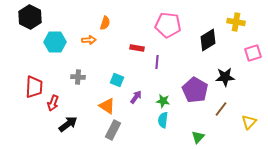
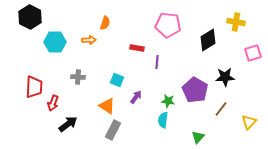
green star: moved 5 px right
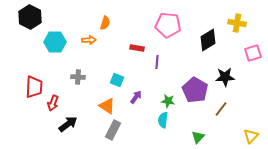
yellow cross: moved 1 px right, 1 px down
yellow triangle: moved 2 px right, 14 px down
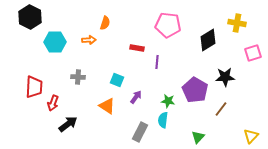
gray rectangle: moved 27 px right, 2 px down
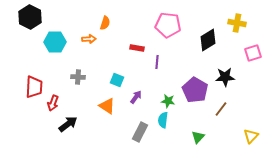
orange arrow: moved 1 px up
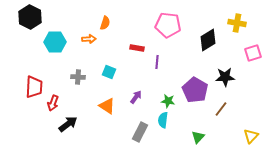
cyan square: moved 8 px left, 8 px up
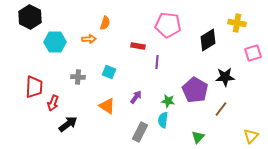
red rectangle: moved 1 px right, 2 px up
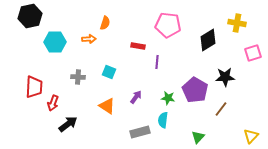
black hexagon: moved 1 px up; rotated 20 degrees clockwise
green star: moved 3 px up
gray rectangle: rotated 48 degrees clockwise
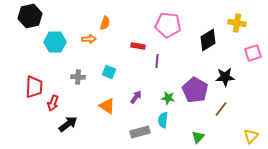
purple line: moved 1 px up
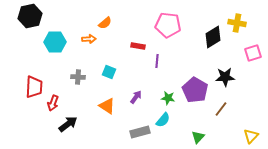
orange semicircle: rotated 32 degrees clockwise
black diamond: moved 5 px right, 3 px up
cyan semicircle: rotated 147 degrees counterclockwise
